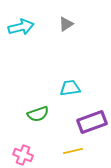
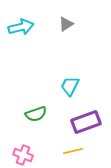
cyan trapezoid: moved 2 px up; rotated 55 degrees counterclockwise
green semicircle: moved 2 px left
purple rectangle: moved 6 px left
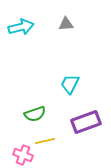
gray triangle: rotated 28 degrees clockwise
cyan trapezoid: moved 2 px up
green semicircle: moved 1 px left
yellow line: moved 28 px left, 10 px up
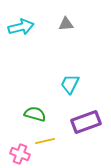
green semicircle: rotated 145 degrees counterclockwise
pink cross: moved 3 px left, 1 px up
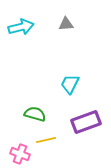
yellow line: moved 1 px right, 1 px up
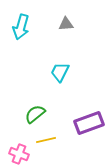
cyan arrow: rotated 120 degrees clockwise
cyan trapezoid: moved 10 px left, 12 px up
green semicircle: rotated 55 degrees counterclockwise
purple rectangle: moved 3 px right, 1 px down
pink cross: moved 1 px left
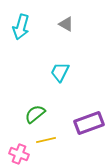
gray triangle: rotated 35 degrees clockwise
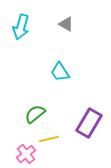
cyan trapezoid: rotated 60 degrees counterclockwise
purple rectangle: rotated 40 degrees counterclockwise
yellow line: moved 3 px right, 1 px up
pink cross: moved 7 px right; rotated 30 degrees clockwise
